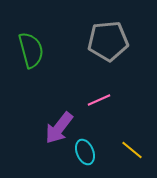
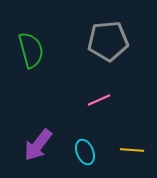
purple arrow: moved 21 px left, 17 px down
yellow line: rotated 35 degrees counterclockwise
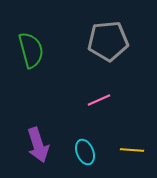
purple arrow: rotated 56 degrees counterclockwise
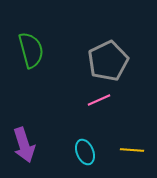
gray pentagon: moved 20 px down; rotated 21 degrees counterclockwise
purple arrow: moved 14 px left
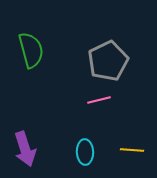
pink line: rotated 10 degrees clockwise
purple arrow: moved 1 px right, 4 px down
cyan ellipse: rotated 20 degrees clockwise
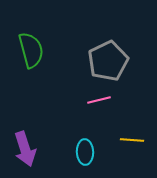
yellow line: moved 10 px up
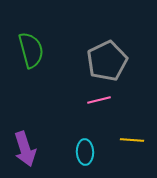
gray pentagon: moved 1 px left
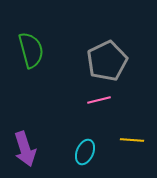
cyan ellipse: rotated 25 degrees clockwise
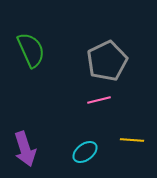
green semicircle: rotated 9 degrees counterclockwise
cyan ellipse: rotated 30 degrees clockwise
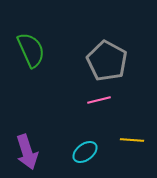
gray pentagon: rotated 18 degrees counterclockwise
purple arrow: moved 2 px right, 3 px down
